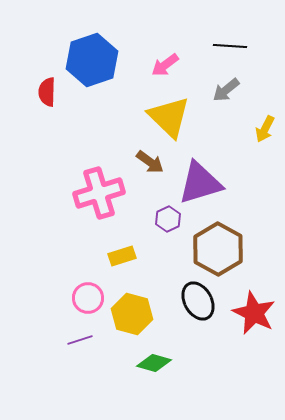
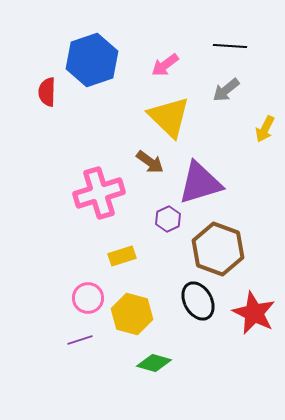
brown hexagon: rotated 9 degrees counterclockwise
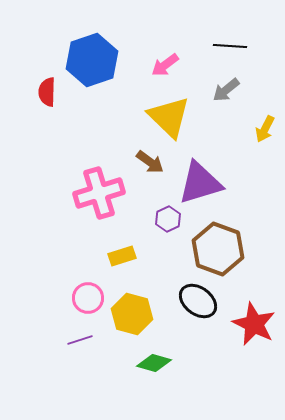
black ellipse: rotated 24 degrees counterclockwise
red star: moved 11 px down
